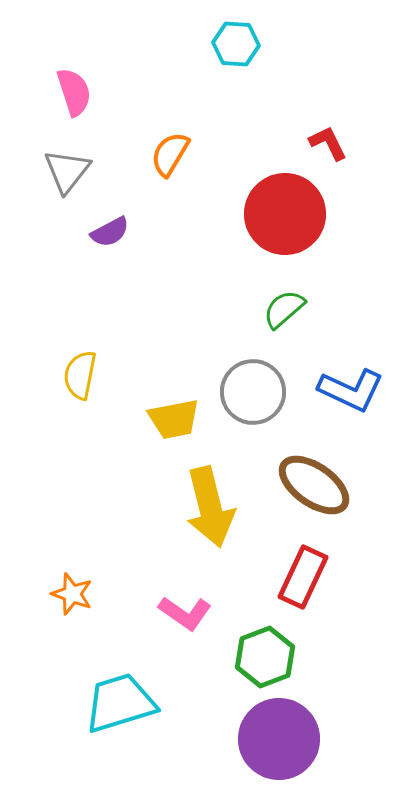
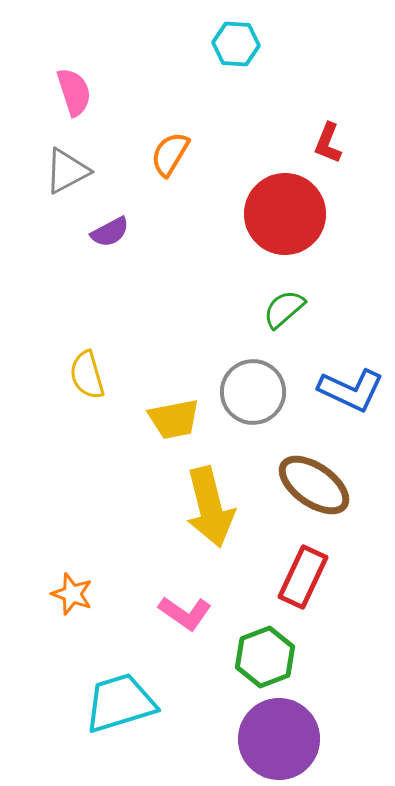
red L-shape: rotated 132 degrees counterclockwise
gray triangle: rotated 24 degrees clockwise
yellow semicircle: moved 7 px right; rotated 27 degrees counterclockwise
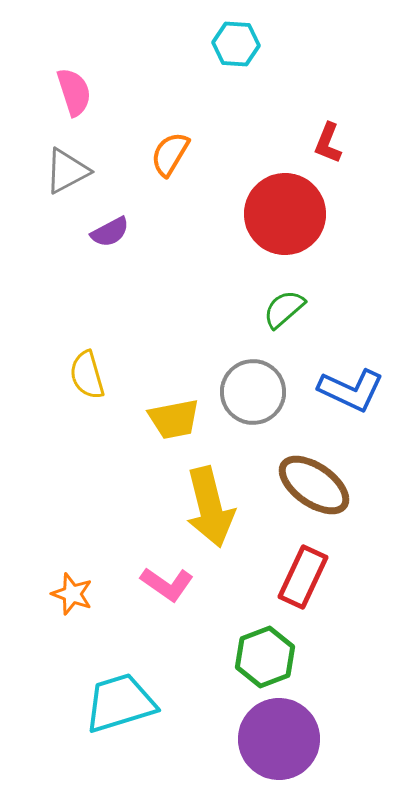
pink L-shape: moved 18 px left, 29 px up
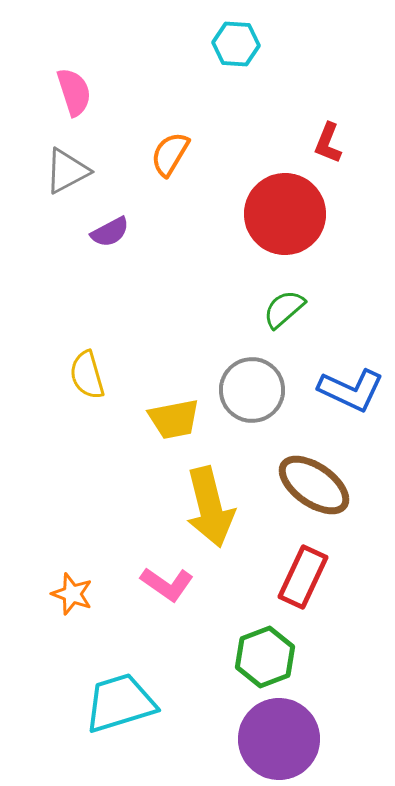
gray circle: moved 1 px left, 2 px up
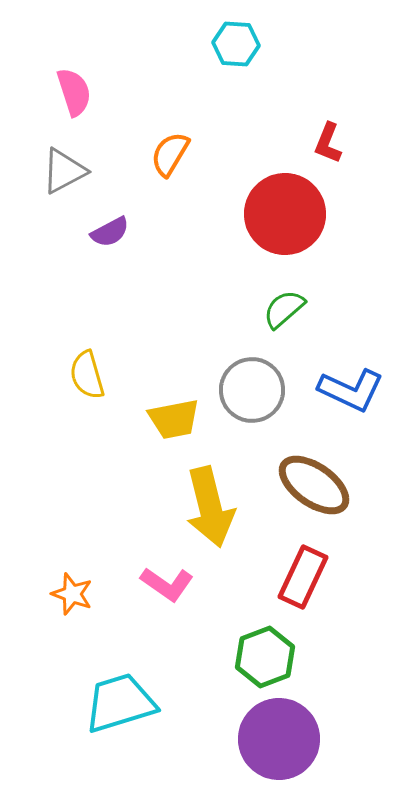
gray triangle: moved 3 px left
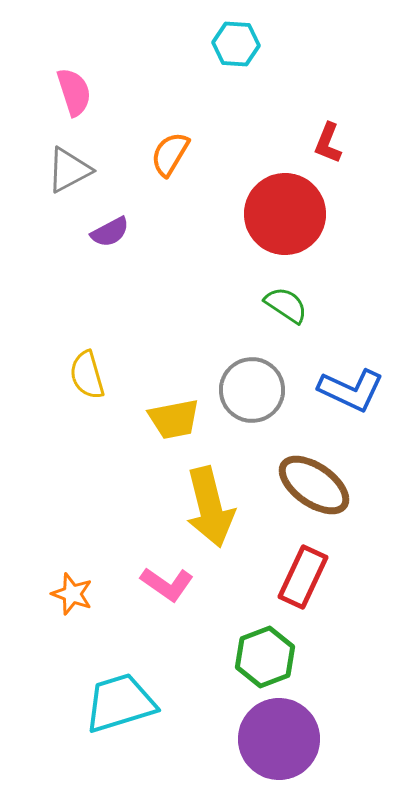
gray triangle: moved 5 px right, 1 px up
green semicircle: moved 2 px right, 4 px up; rotated 75 degrees clockwise
